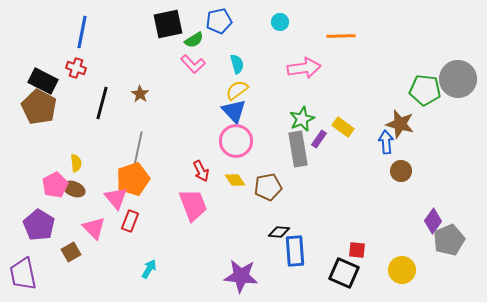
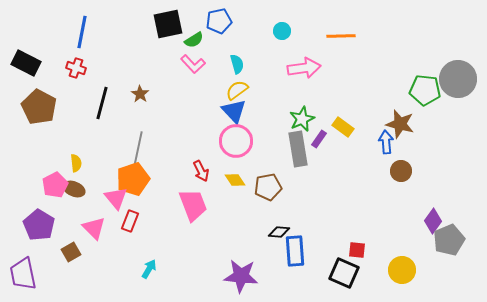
cyan circle at (280, 22): moved 2 px right, 9 px down
black rectangle at (43, 81): moved 17 px left, 18 px up
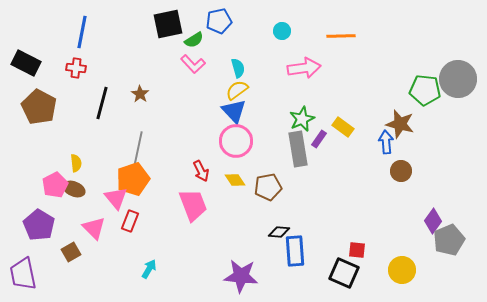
cyan semicircle at (237, 64): moved 1 px right, 4 px down
red cross at (76, 68): rotated 12 degrees counterclockwise
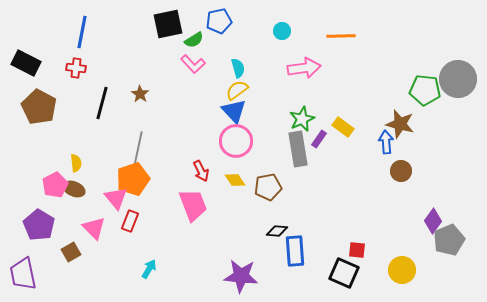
black diamond at (279, 232): moved 2 px left, 1 px up
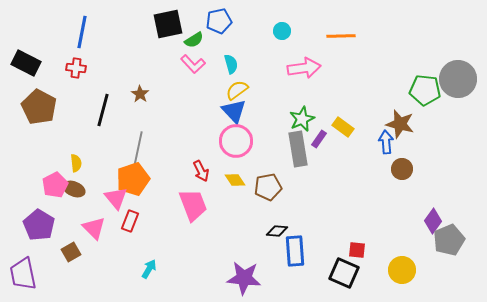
cyan semicircle at (238, 68): moved 7 px left, 4 px up
black line at (102, 103): moved 1 px right, 7 px down
brown circle at (401, 171): moved 1 px right, 2 px up
purple star at (241, 276): moved 3 px right, 2 px down
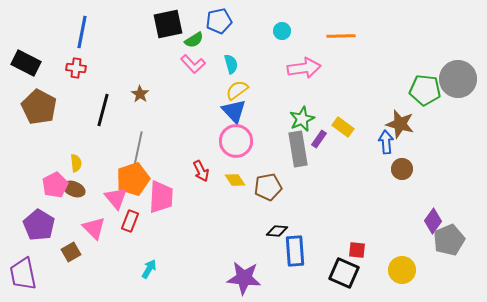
pink trapezoid at (193, 205): moved 32 px left, 8 px up; rotated 24 degrees clockwise
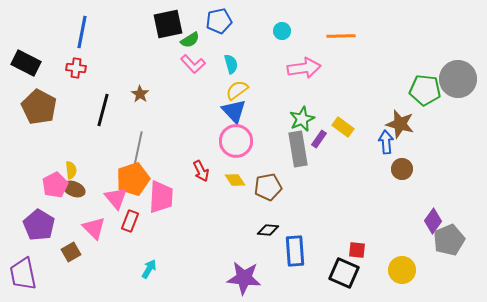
green semicircle at (194, 40): moved 4 px left
yellow semicircle at (76, 163): moved 5 px left, 7 px down
black diamond at (277, 231): moved 9 px left, 1 px up
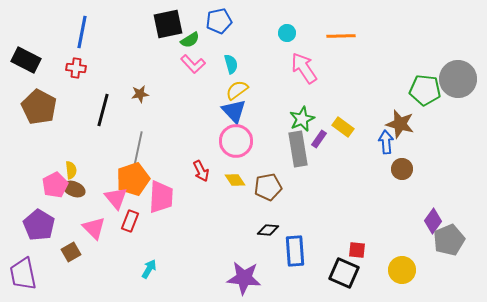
cyan circle at (282, 31): moved 5 px right, 2 px down
black rectangle at (26, 63): moved 3 px up
pink arrow at (304, 68): rotated 116 degrees counterclockwise
brown star at (140, 94): rotated 30 degrees clockwise
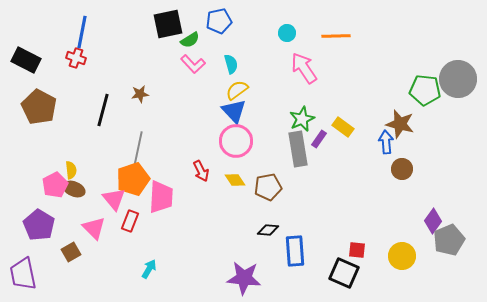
orange line at (341, 36): moved 5 px left
red cross at (76, 68): moved 10 px up; rotated 12 degrees clockwise
pink triangle at (116, 198): moved 2 px left, 1 px down
yellow circle at (402, 270): moved 14 px up
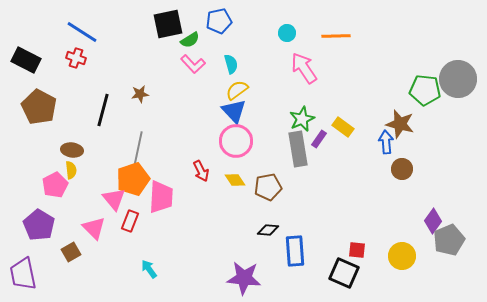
blue line at (82, 32): rotated 68 degrees counterclockwise
brown ellipse at (74, 189): moved 2 px left, 39 px up; rotated 15 degrees counterclockwise
cyan arrow at (149, 269): rotated 66 degrees counterclockwise
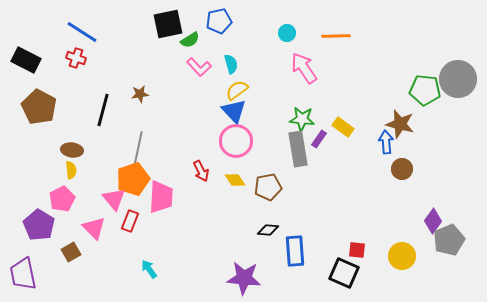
pink L-shape at (193, 64): moved 6 px right, 3 px down
green star at (302, 119): rotated 30 degrees clockwise
pink pentagon at (55, 185): moved 7 px right, 14 px down
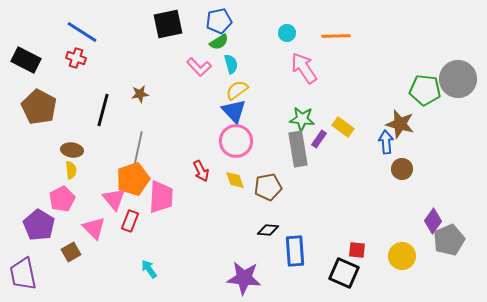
green semicircle at (190, 40): moved 29 px right, 2 px down
yellow diamond at (235, 180): rotated 15 degrees clockwise
